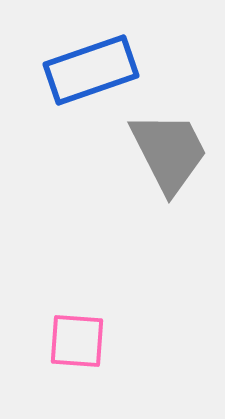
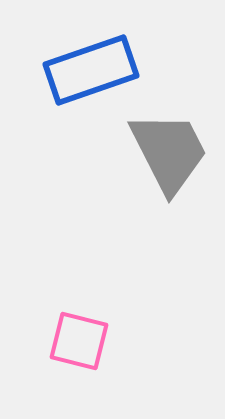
pink square: moved 2 px right; rotated 10 degrees clockwise
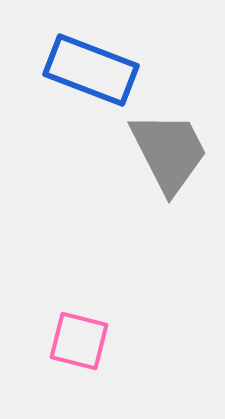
blue rectangle: rotated 40 degrees clockwise
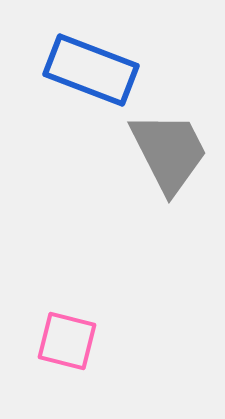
pink square: moved 12 px left
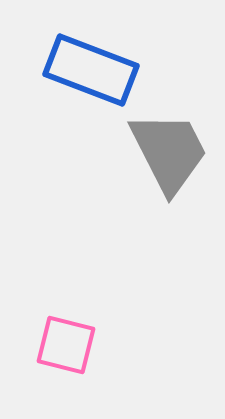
pink square: moved 1 px left, 4 px down
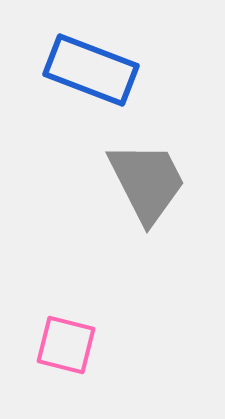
gray trapezoid: moved 22 px left, 30 px down
